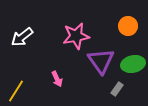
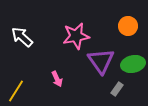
white arrow: rotated 80 degrees clockwise
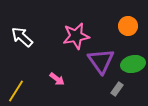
pink arrow: rotated 28 degrees counterclockwise
